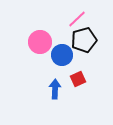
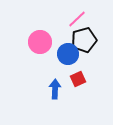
blue circle: moved 6 px right, 1 px up
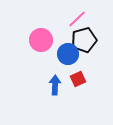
pink circle: moved 1 px right, 2 px up
blue arrow: moved 4 px up
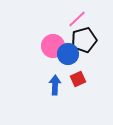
pink circle: moved 12 px right, 6 px down
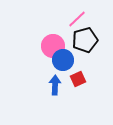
black pentagon: moved 1 px right
blue circle: moved 5 px left, 6 px down
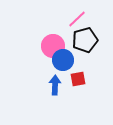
red square: rotated 14 degrees clockwise
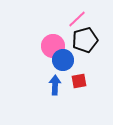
red square: moved 1 px right, 2 px down
